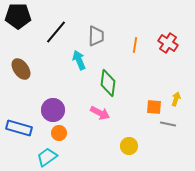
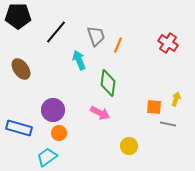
gray trapezoid: rotated 20 degrees counterclockwise
orange line: moved 17 px left; rotated 14 degrees clockwise
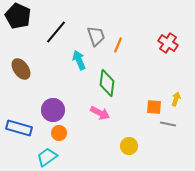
black pentagon: rotated 25 degrees clockwise
green diamond: moved 1 px left
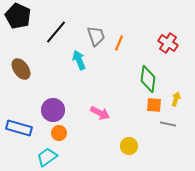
orange line: moved 1 px right, 2 px up
green diamond: moved 41 px right, 4 px up
orange square: moved 2 px up
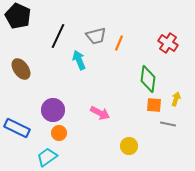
black line: moved 2 px right, 4 px down; rotated 15 degrees counterclockwise
gray trapezoid: rotated 95 degrees clockwise
blue rectangle: moved 2 px left; rotated 10 degrees clockwise
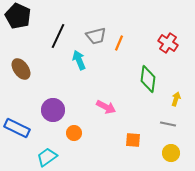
orange square: moved 21 px left, 35 px down
pink arrow: moved 6 px right, 6 px up
orange circle: moved 15 px right
yellow circle: moved 42 px right, 7 px down
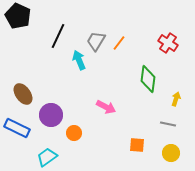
gray trapezoid: moved 5 px down; rotated 135 degrees clockwise
orange line: rotated 14 degrees clockwise
brown ellipse: moved 2 px right, 25 px down
purple circle: moved 2 px left, 5 px down
orange square: moved 4 px right, 5 px down
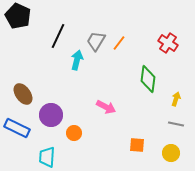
cyan arrow: moved 2 px left; rotated 36 degrees clockwise
gray line: moved 8 px right
cyan trapezoid: rotated 50 degrees counterclockwise
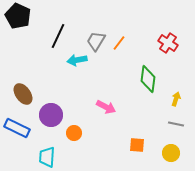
cyan arrow: rotated 114 degrees counterclockwise
